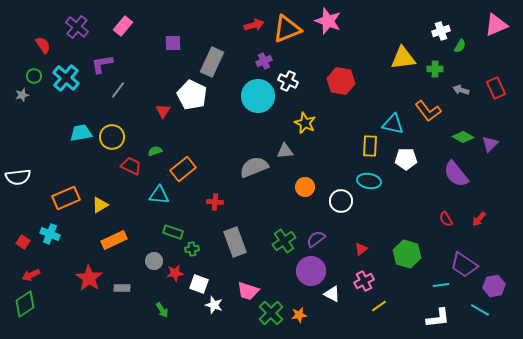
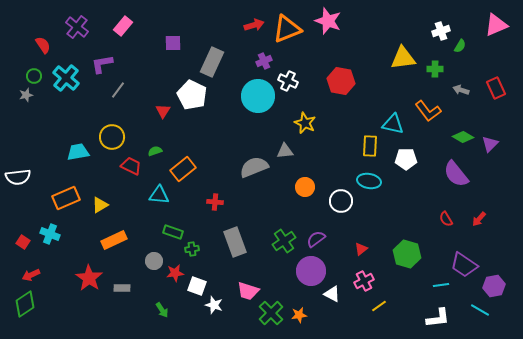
gray star at (22, 95): moved 4 px right
cyan trapezoid at (81, 133): moved 3 px left, 19 px down
white square at (199, 284): moved 2 px left, 2 px down
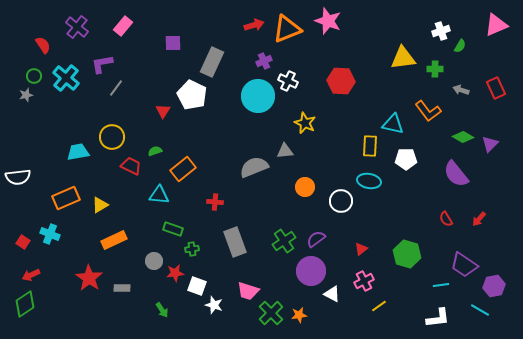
red hexagon at (341, 81): rotated 8 degrees counterclockwise
gray line at (118, 90): moved 2 px left, 2 px up
green rectangle at (173, 232): moved 3 px up
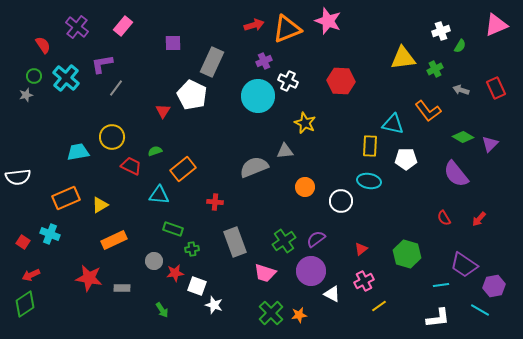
green cross at (435, 69): rotated 28 degrees counterclockwise
red semicircle at (446, 219): moved 2 px left, 1 px up
red star at (89, 278): rotated 24 degrees counterclockwise
pink trapezoid at (248, 291): moved 17 px right, 18 px up
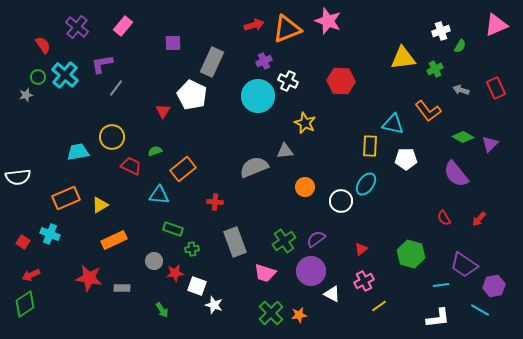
green circle at (34, 76): moved 4 px right, 1 px down
cyan cross at (66, 78): moved 1 px left, 3 px up
cyan ellipse at (369, 181): moved 3 px left, 3 px down; rotated 65 degrees counterclockwise
green hexagon at (407, 254): moved 4 px right
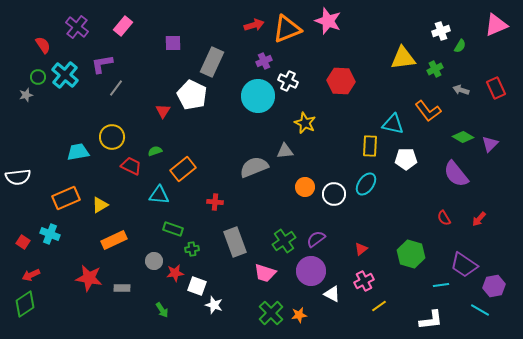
white circle at (341, 201): moved 7 px left, 7 px up
white L-shape at (438, 318): moved 7 px left, 2 px down
